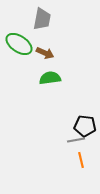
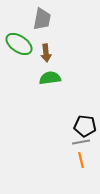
brown arrow: moved 1 px right; rotated 60 degrees clockwise
gray line: moved 5 px right, 2 px down
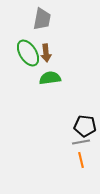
green ellipse: moved 9 px right, 9 px down; rotated 24 degrees clockwise
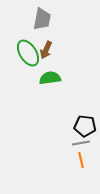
brown arrow: moved 3 px up; rotated 30 degrees clockwise
gray line: moved 1 px down
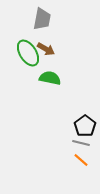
brown arrow: moved 1 px up; rotated 84 degrees counterclockwise
green semicircle: rotated 20 degrees clockwise
black pentagon: rotated 30 degrees clockwise
gray line: rotated 24 degrees clockwise
orange line: rotated 35 degrees counterclockwise
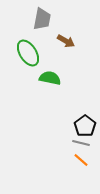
brown arrow: moved 20 px right, 8 px up
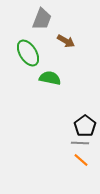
gray trapezoid: rotated 10 degrees clockwise
gray line: moved 1 px left; rotated 12 degrees counterclockwise
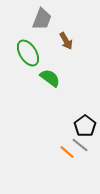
brown arrow: rotated 30 degrees clockwise
green semicircle: rotated 25 degrees clockwise
gray line: moved 2 px down; rotated 36 degrees clockwise
orange line: moved 14 px left, 8 px up
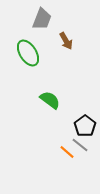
green semicircle: moved 22 px down
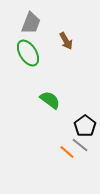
gray trapezoid: moved 11 px left, 4 px down
